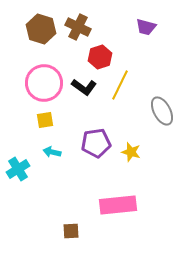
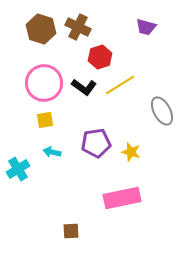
yellow line: rotated 32 degrees clockwise
pink rectangle: moved 4 px right, 7 px up; rotated 6 degrees counterclockwise
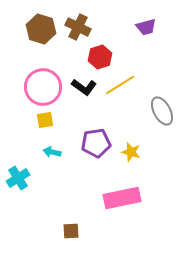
purple trapezoid: rotated 30 degrees counterclockwise
pink circle: moved 1 px left, 4 px down
cyan cross: moved 9 px down
